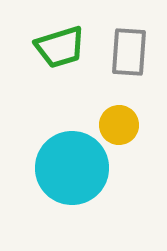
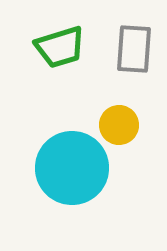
gray rectangle: moved 5 px right, 3 px up
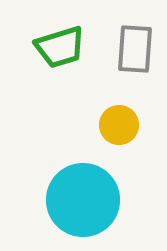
gray rectangle: moved 1 px right
cyan circle: moved 11 px right, 32 px down
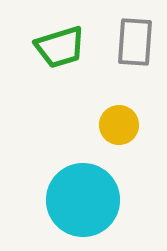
gray rectangle: moved 7 px up
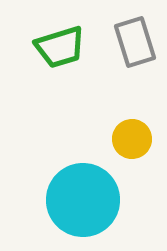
gray rectangle: rotated 21 degrees counterclockwise
yellow circle: moved 13 px right, 14 px down
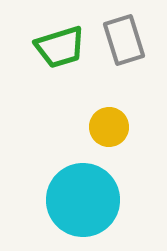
gray rectangle: moved 11 px left, 2 px up
yellow circle: moved 23 px left, 12 px up
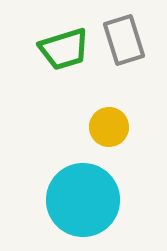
green trapezoid: moved 4 px right, 2 px down
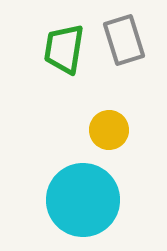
green trapezoid: rotated 116 degrees clockwise
yellow circle: moved 3 px down
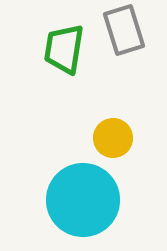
gray rectangle: moved 10 px up
yellow circle: moved 4 px right, 8 px down
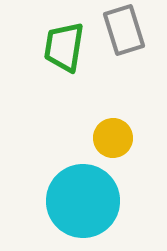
green trapezoid: moved 2 px up
cyan circle: moved 1 px down
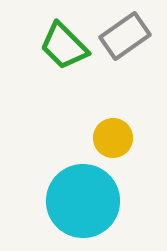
gray rectangle: moved 1 px right, 6 px down; rotated 72 degrees clockwise
green trapezoid: moved 1 px up; rotated 54 degrees counterclockwise
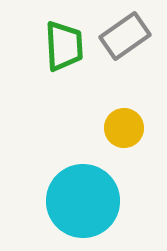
green trapezoid: rotated 138 degrees counterclockwise
yellow circle: moved 11 px right, 10 px up
